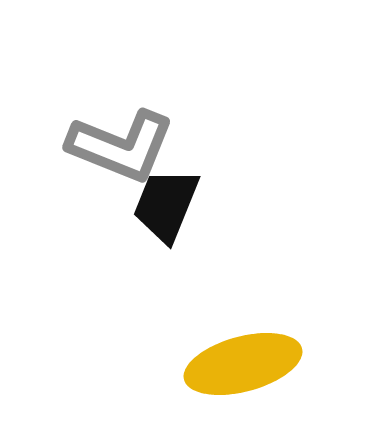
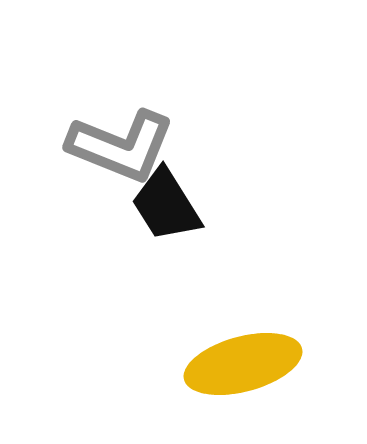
black trapezoid: rotated 54 degrees counterclockwise
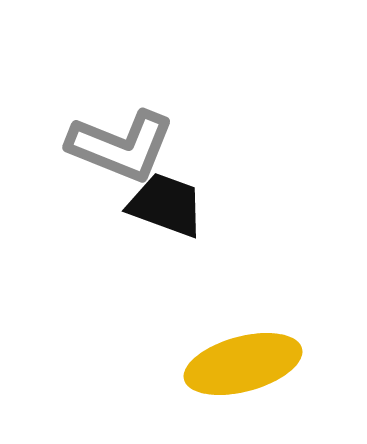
black trapezoid: rotated 142 degrees clockwise
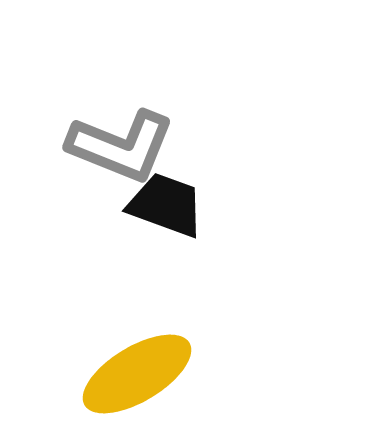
yellow ellipse: moved 106 px left, 10 px down; rotated 16 degrees counterclockwise
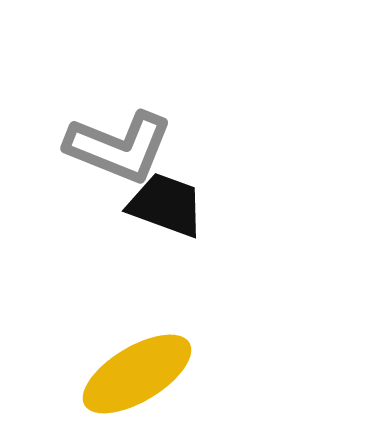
gray L-shape: moved 2 px left, 1 px down
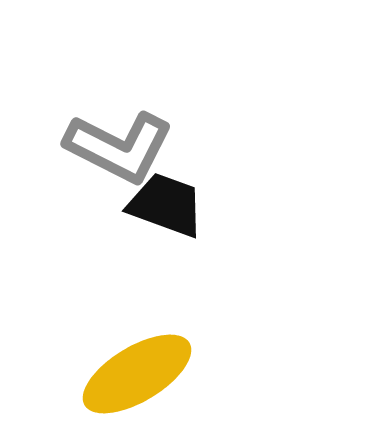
gray L-shape: rotated 5 degrees clockwise
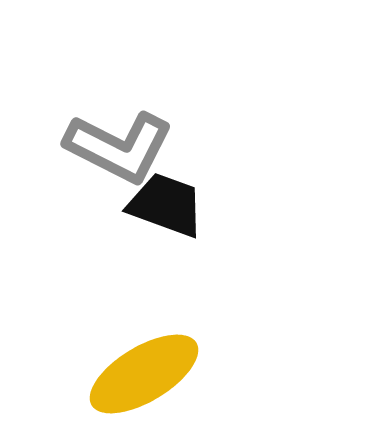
yellow ellipse: moved 7 px right
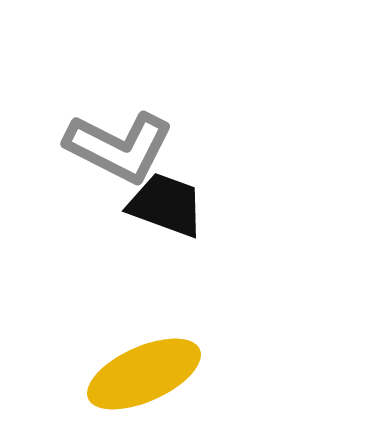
yellow ellipse: rotated 7 degrees clockwise
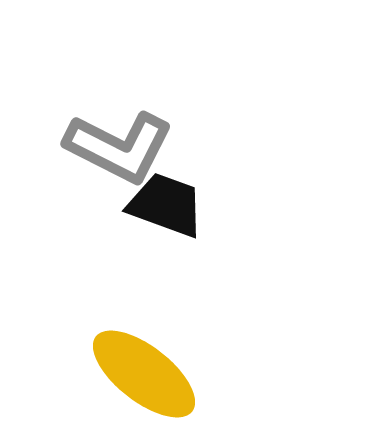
yellow ellipse: rotated 62 degrees clockwise
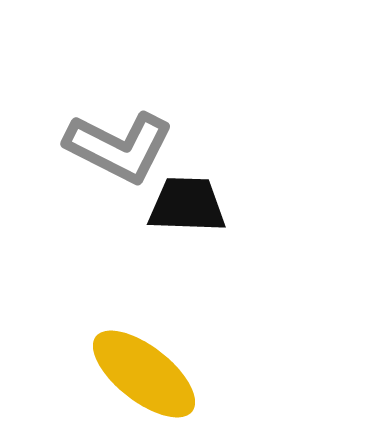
black trapezoid: moved 21 px right; rotated 18 degrees counterclockwise
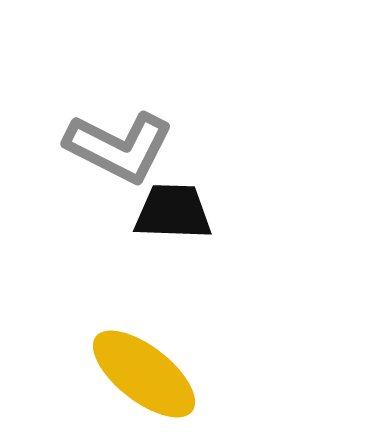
black trapezoid: moved 14 px left, 7 px down
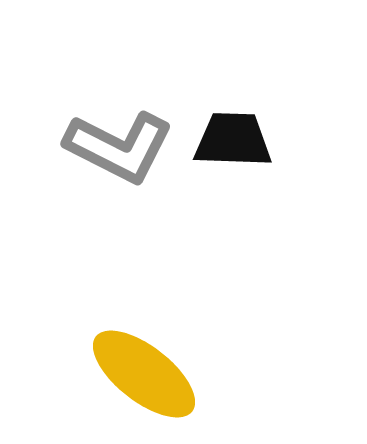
black trapezoid: moved 60 px right, 72 px up
